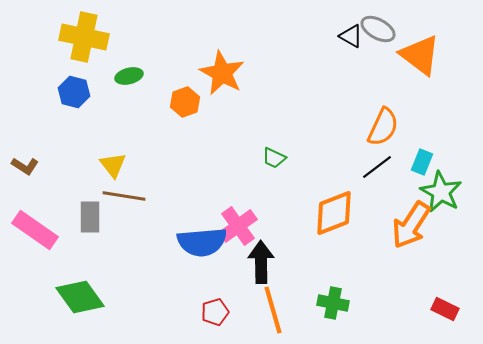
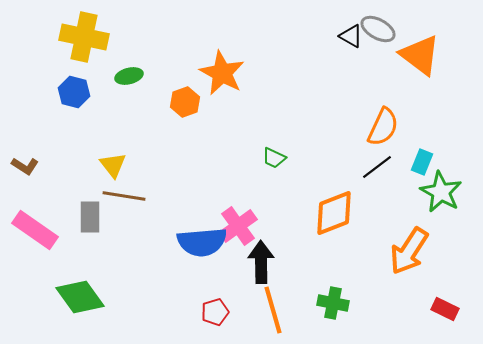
orange arrow: moved 2 px left, 26 px down
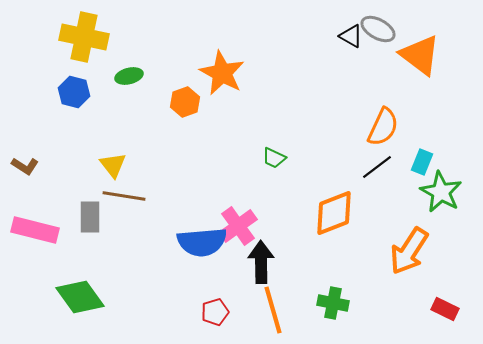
pink rectangle: rotated 21 degrees counterclockwise
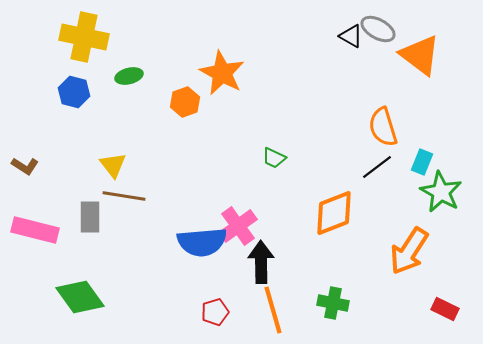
orange semicircle: rotated 138 degrees clockwise
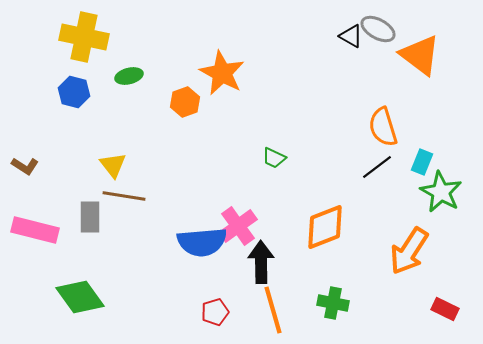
orange diamond: moved 9 px left, 14 px down
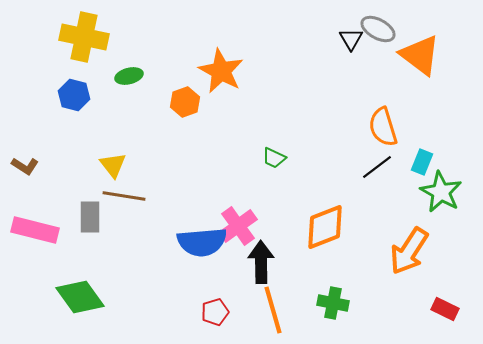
black triangle: moved 3 px down; rotated 30 degrees clockwise
orange star: moved 1 px left, 2 px up
blue hexagon: moved 3 px down
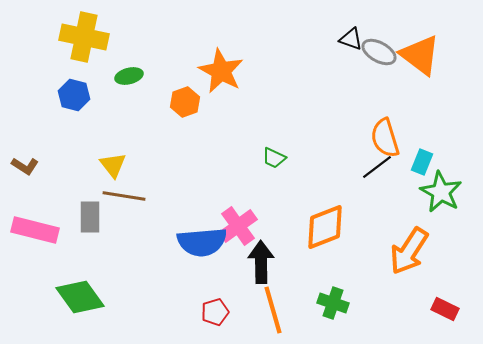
gray ellipse: moved 1 px right, 23 px down
black triangle: rotated 40 degrees counterclockwise
orange semicircle: moved 2 px right, 11 px down
green cross: rotated 8 degrees clockwise
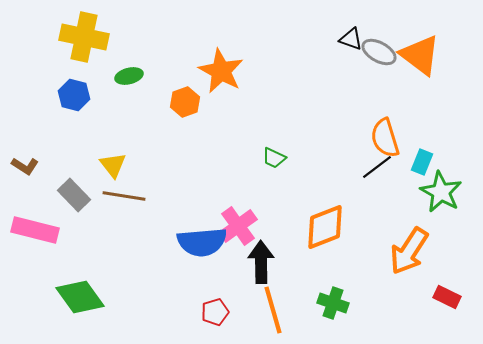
gray rectangle: moved 16 px left, 22 px up; rotated 44 degrees counterclockwise
red rectangle: moved 2 px right, 12 px up
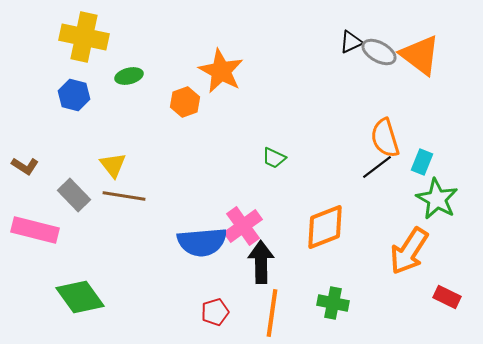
black triangle: moved 3 px down; rotated 45 degrees counterclockwise
green star: moved 4 px left, 7 px down
pink cross: moved 5 px right
green cross: rotated 8 degrees counterclockwise
orange line: moved 1 px left, 3 px down; rotated 24 degrees clockwise
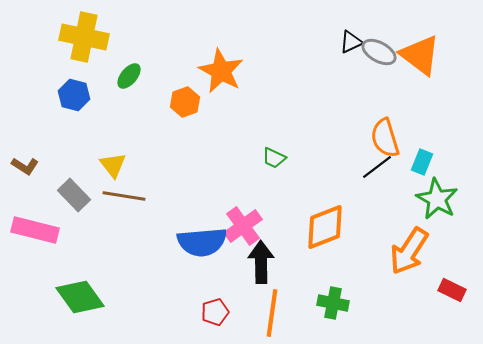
green ellipse: rotated 36 degrees counterclockwise
red rectangle: moved 5 px right, 7 px up
